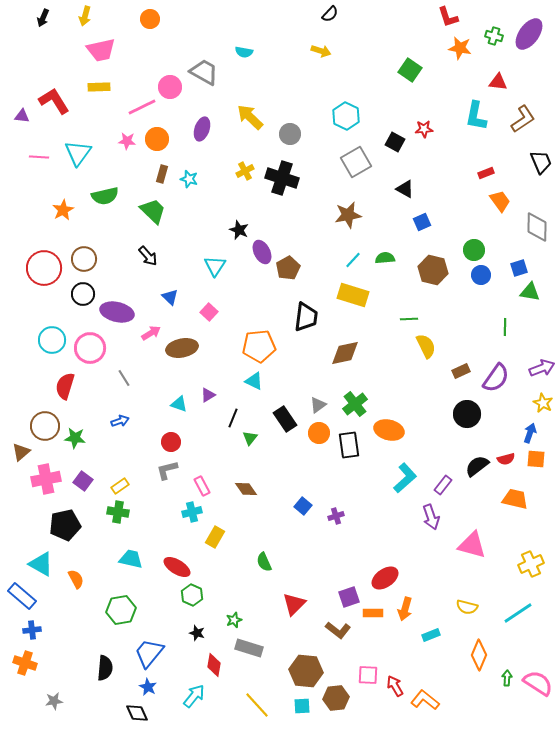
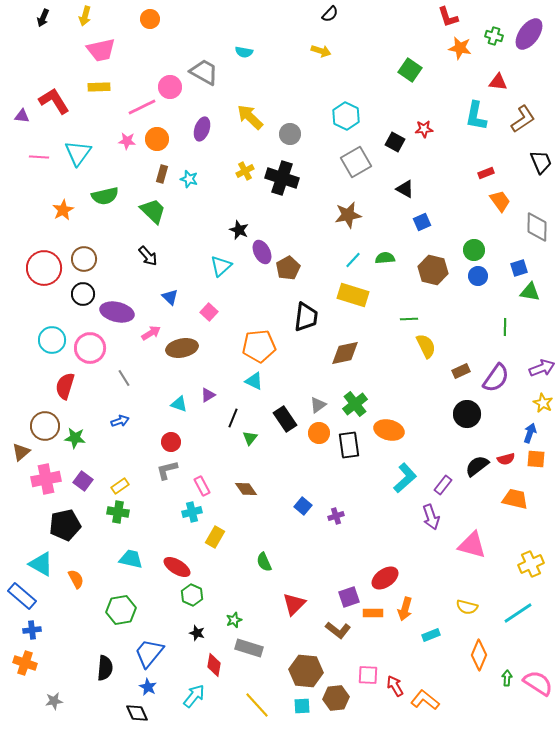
cyan triangle at (215, 266): moved 6 px right; rotated 15 degrees clockwise
blue circle at (481, 275): moved 3 px left, 1 px down
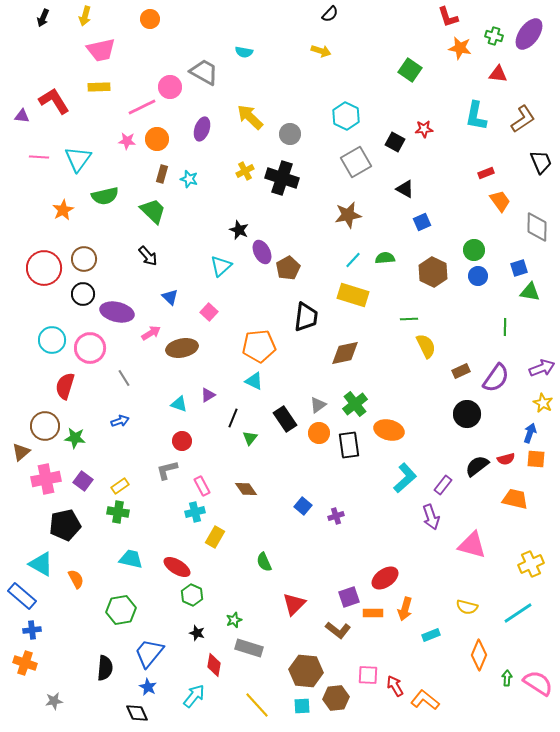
red triangle at (498, 82): moved 8 px up
cyan triangle at (78, 153): moved 6 px down
brown hexagon at (433, 270): moved 2 px down; rotated 12 degrees clockwise
red circle at (171, 442): moved 11 px right, 1 px up
cyan cross at (192, 512): moved 3 px right
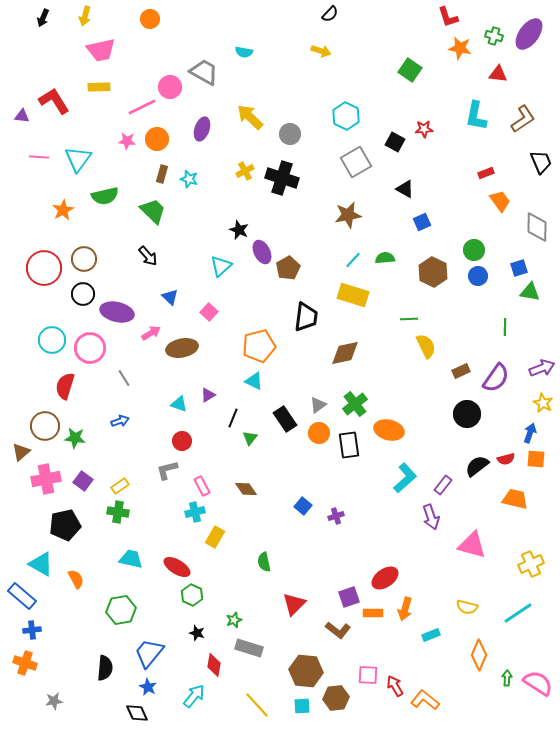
orange pentagon at (259, 346): rotated 8 degrees counterclockwise
green semicircle at (264, 562): rotated 12 degrees clockwise
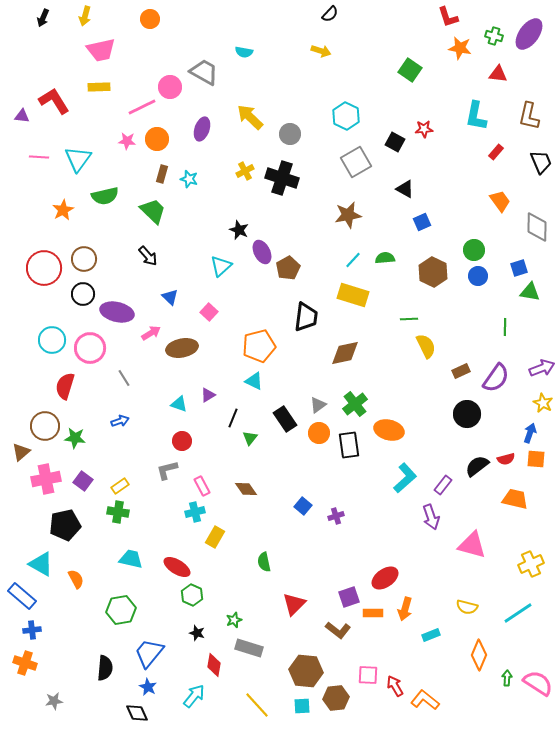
brown L-shape at (523, 119): moved 6 px right, 3 px up; rotated 136 degrees clockwise
red rectangle at (486, 173): moved 10 px right, 21 px up; rotated 28 degrees counterclockwise
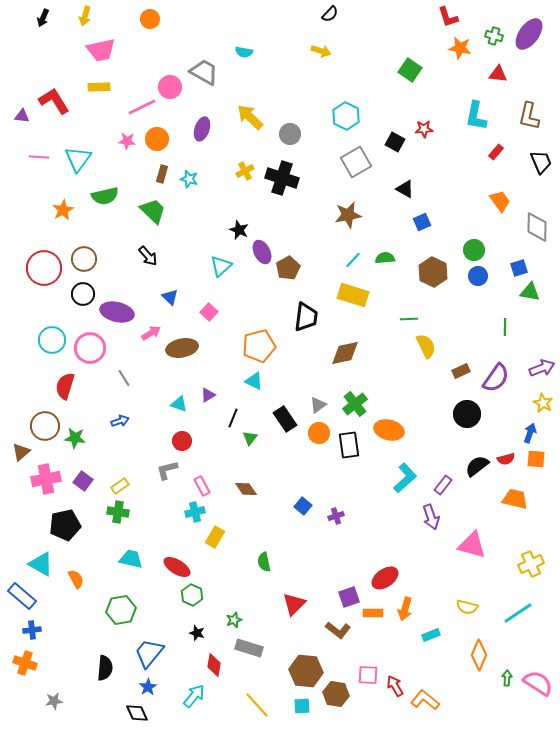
blue star at (148, 687): rotated 12 degrees clockwise
brown hexagon at (336, 698): moved 4 px up; rotated 15 degrees clockwise
